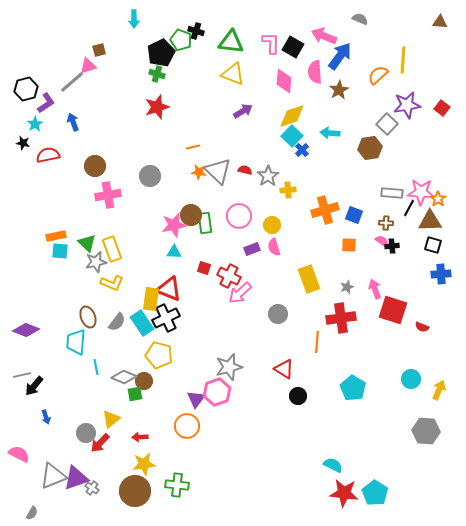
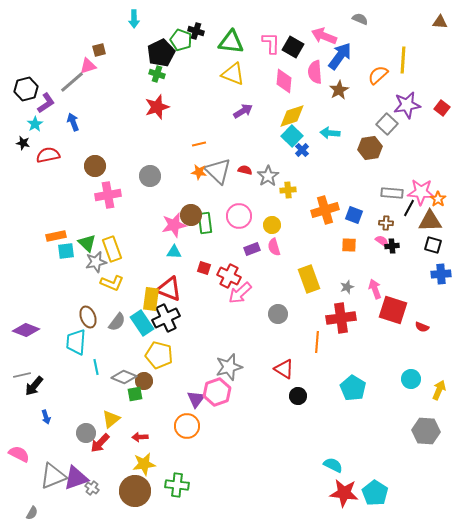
orange line at (193, 147): moved 6 px right, 3 px up
cyan square at (60, 251): moved 6 px right; rotated 12 degrees counterclockwise
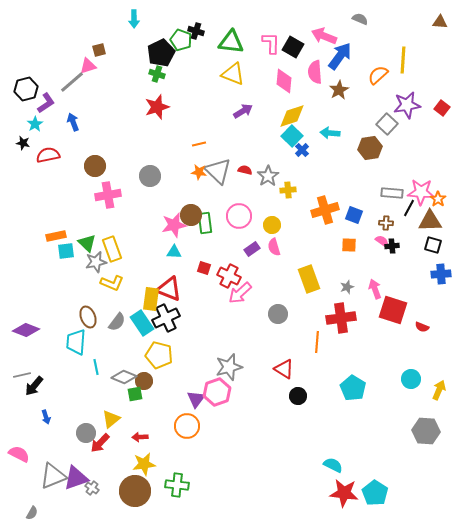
purple rectangle at (252, 249): rotated 14 degrees counterclockwise
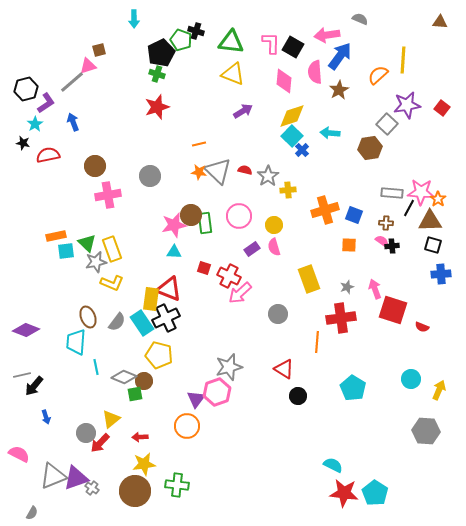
pink arrow at (324, 36): moved 3 px right, 1 px up; rotated 30 degrees counterclockwise
yellow circle at (272, 225): moved 2 px right
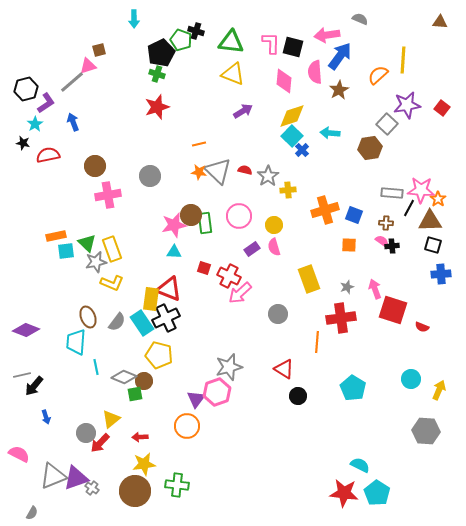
black square at (293, 47): rotated 15 degrees counterclockwise
pink star at (421, 192): moved 2 px up
cyan semicircle at (333, 465): moved 27 px right
cyan pentagon at (375, 493): moved 2 px right
